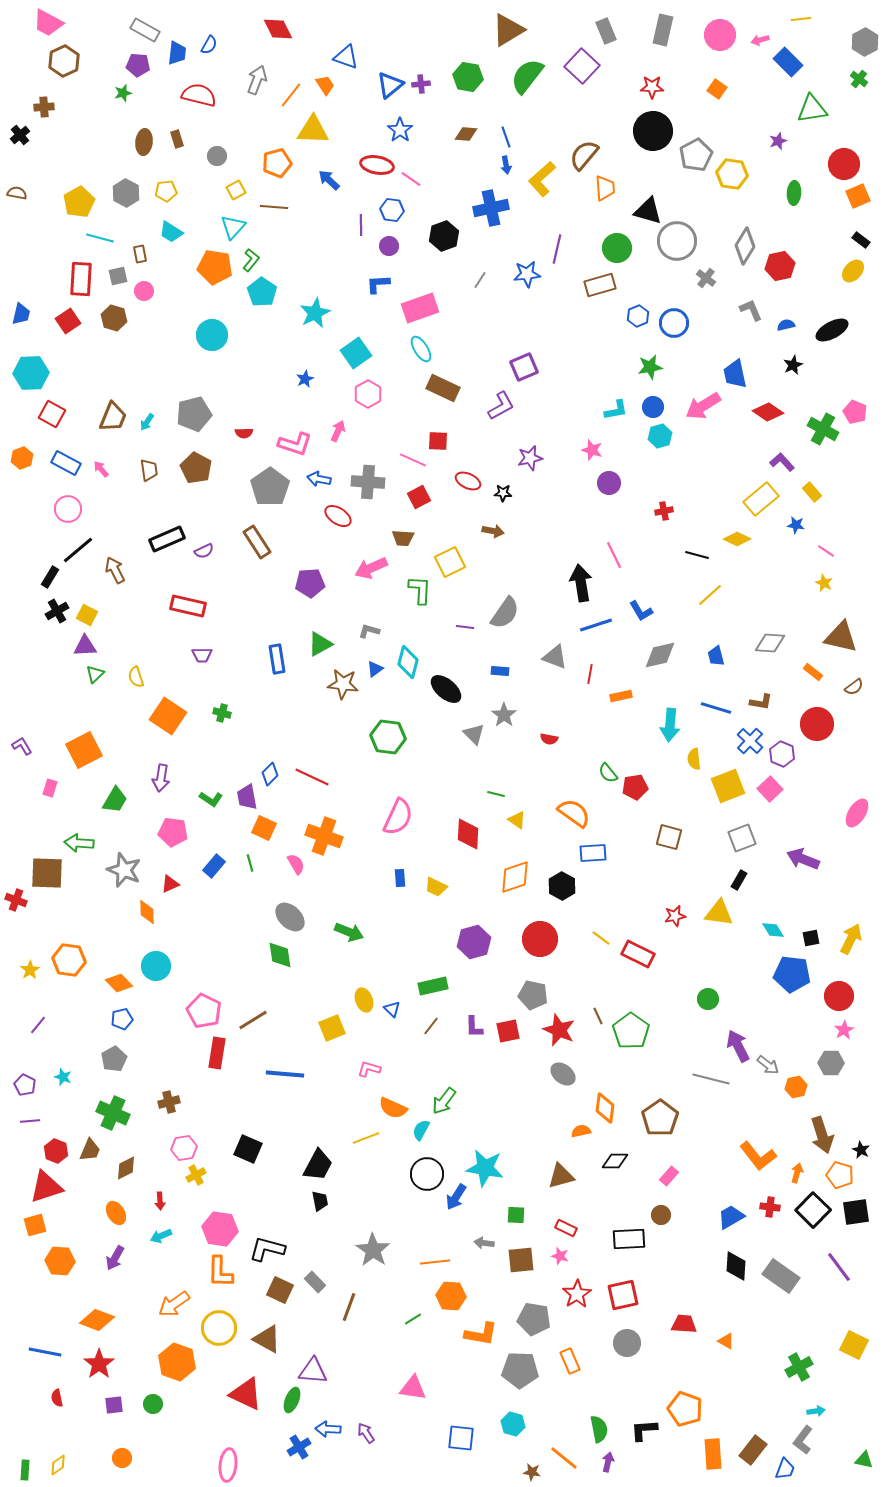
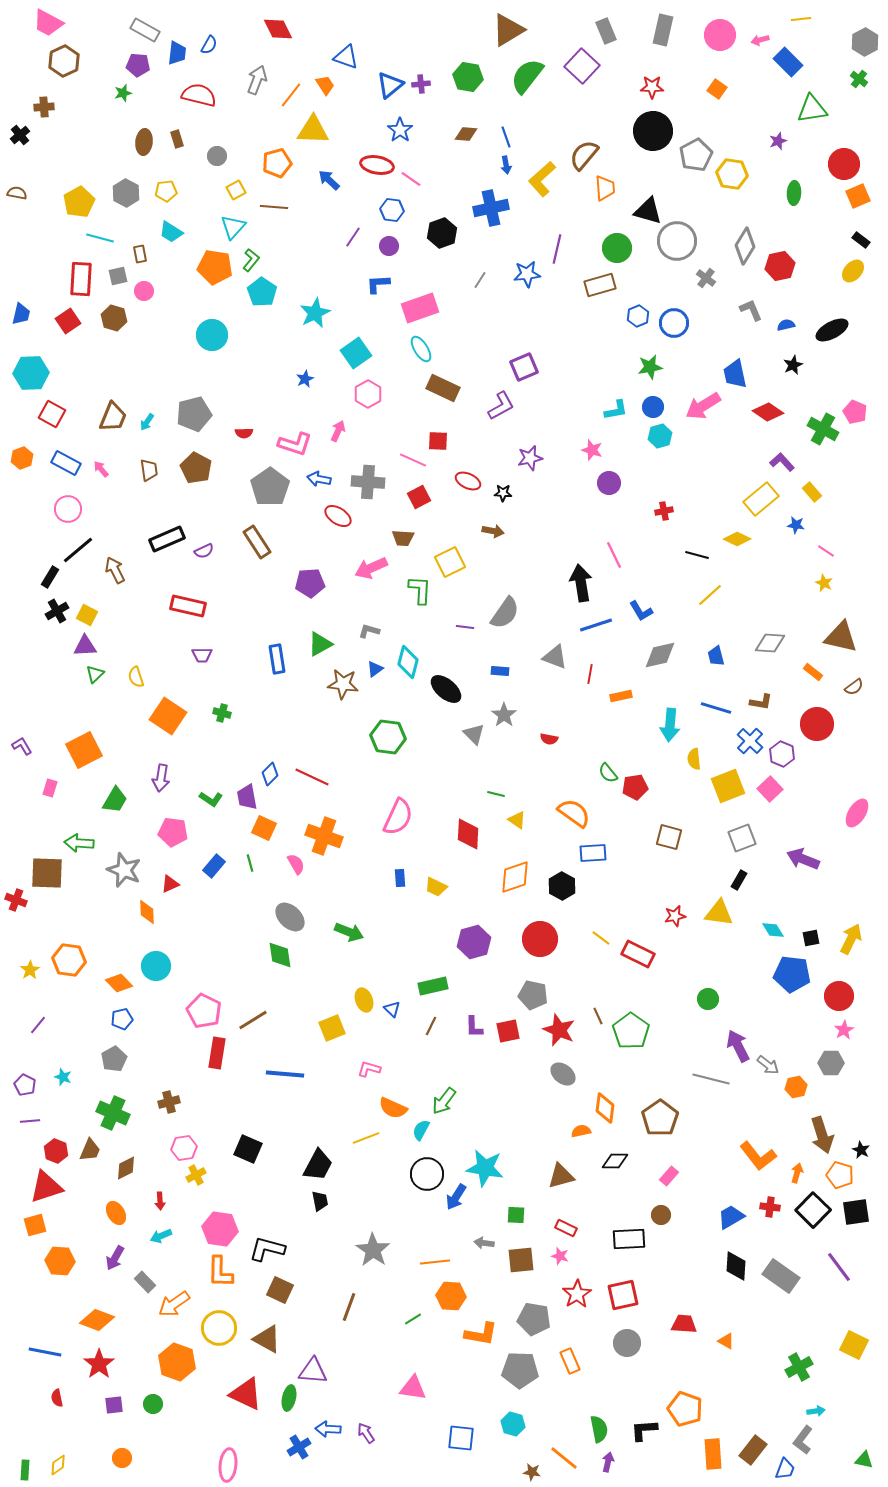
purple line at (361, 225): moved 8 px left, 12 px down; rotated 35 degrees clockwise
black hexagon at (444, 236): moved 2 px left, 3 px up
brown line at (431, 1026): rotated 12 degrees counterclockwise
gray rectangle at (315, 1282): moved 170 px left
green ellipse at (292, 1400): moved 3 px left, 2 px up; rotated 10 degrees counterclockwise
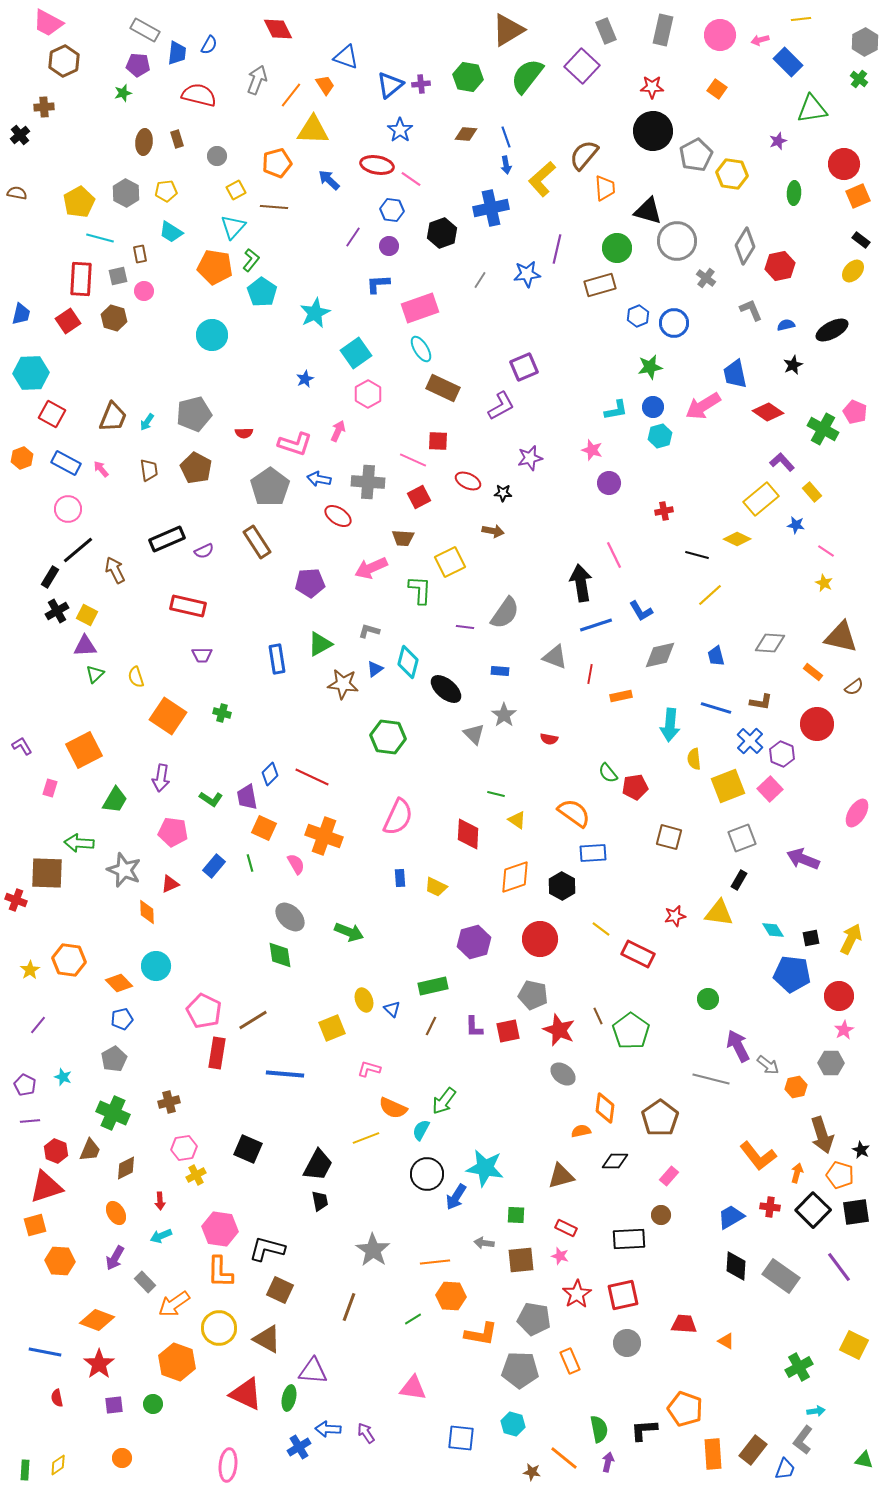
yellow line at (601, 938): moved 9 px up
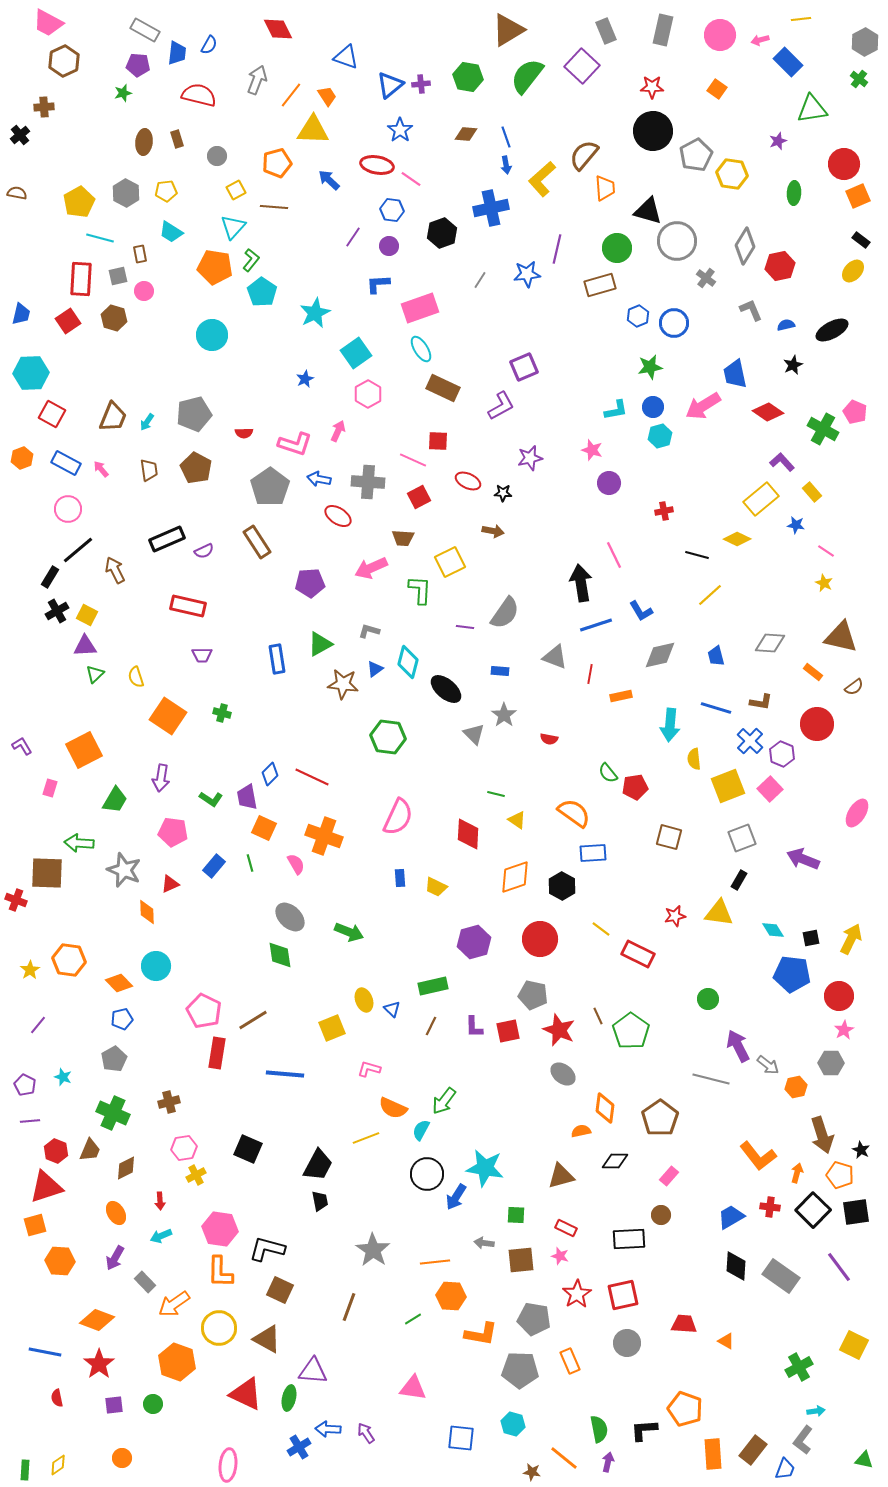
orange trapezoid at (325, 85): moved 2 px right, 11 px down
